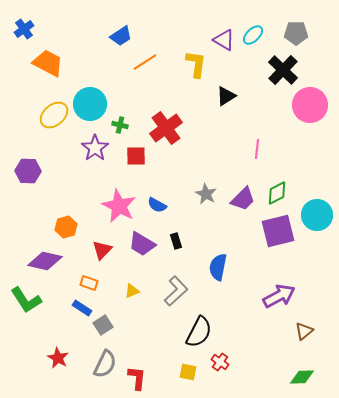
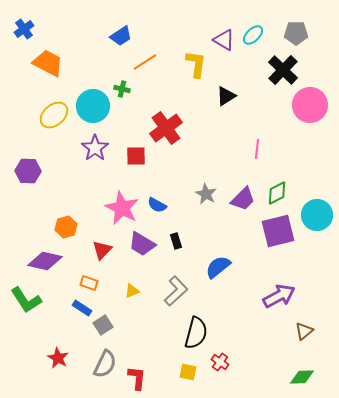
cyan circle at (90, 104): moved 3 px right, 2 px down
green cross at (120, 125): moved 2 px right, 36 px up
pink star at (119, 206): moved 3 px right, 2 px down
blue semicircle at (218, 267): rotated 40 degrees clockwise
black semicircle at (199, 332): moved 3 px left, 1 px down; rotated 12 degrees counterclockwise
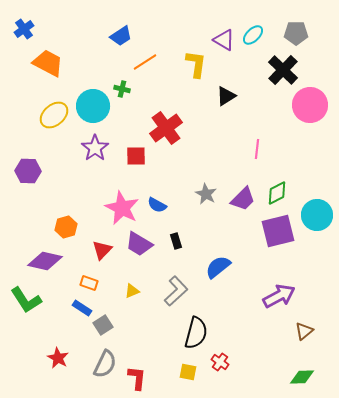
purple trapezoid at (142, 244): moved 3 px left
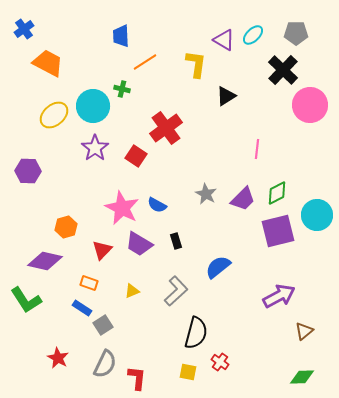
blue trapezoid at (121, 36): rotated 120 degrees clockwise
red square at (136, 156): rotated 35 degrees clockwise
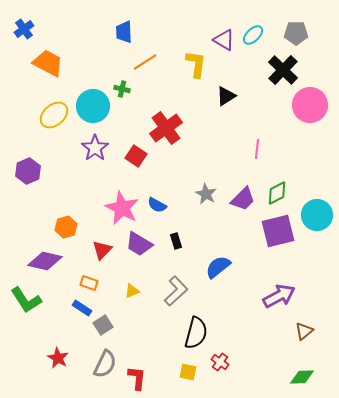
blue trapezoid at (121, 36): moved 3 px right, 4 px up
purple hexagon at (28, 171): rotated 25 degrees counterclockwise
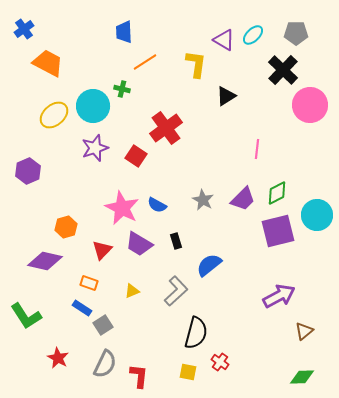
purple star at (95, 148): rotated 16 degrees clockwise
gray star at (206, 194): moved 3 px left, 6 px down
blue semicircle at (218, 267): moved 9 px left, 2 px up
green L-shape at (26, 300): moved 16 px down
red L-shape at (137, 378): moved 2 px right, 2 px up
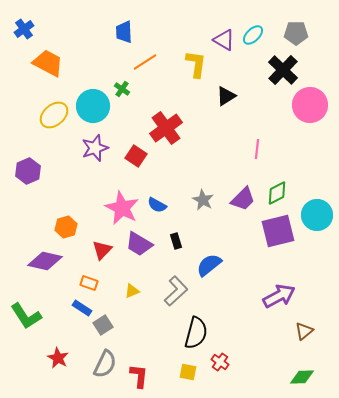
green cross at (122, 89): rotated 21 degrees clockwise
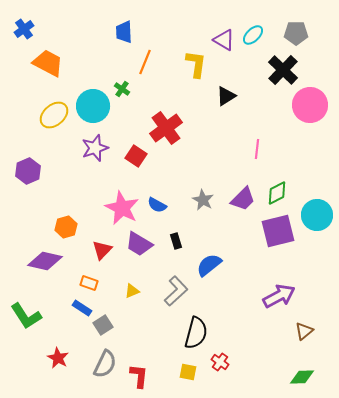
orange line at (145, 62): rotated 35 degrees counterclockwise
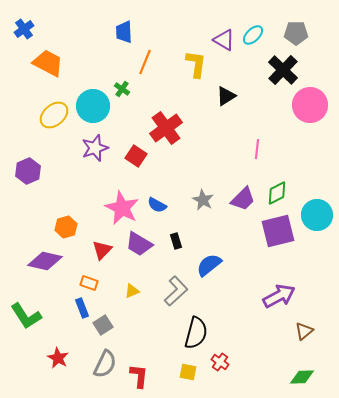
blue rectangle at (82, 308): rotated 36 degrees clockwise
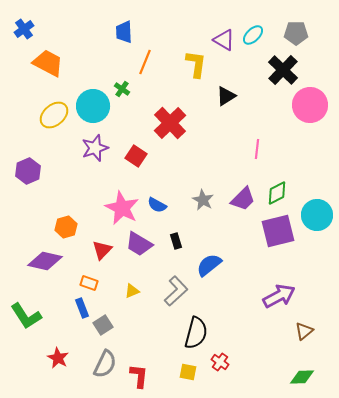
red cross at (166, 128): moved 4 px right, 5 px up; rotated 8 degrees counterclockwise
